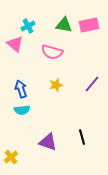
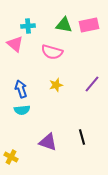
cyan cross: rotated 24 degrees clockwise
yellow cross: rotated 24 degrees counterclockwise
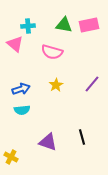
yellow star: rotated 16 degrees counterclockwise
blue arrow: rotated 90 degrees clockwise
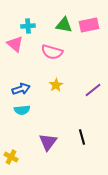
purple line: moved 1 px right, 6 px down; rotated 12 degrees clockwise
purple triangle: rotated 48 degrees clockwise
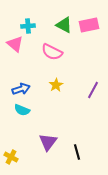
green triangle: rotated 18 degrees clockwise
pink semicircle: rotated 10 degrees clockwise
purple line: rotated 24 degrees counterclockwise
cyan semicircle: rotated 28 degrees clockwise
black line: moved 5 px left, 15 px down
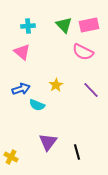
green triangle: rotated 18 degrees clockwise
pink triangle: moved 7 px right, 8 px down
pink semicircle: moved 31 px right
purple line: moved 2 px left; rotated 72 degrees counterclockwise
cyan semicircle: moved 15 px right, 5 px up
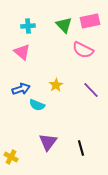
pink rectangle: moved 1 px right, 4 px up
pink semicircle: moved 2 px up
black line: moved 4 px right, 4 px up
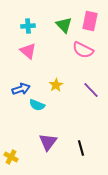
pink rectangle: rotated 66 degrees counterclockwise
pink triangle: moved 6 px right, 1 px up
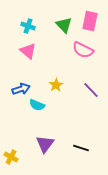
cyan cross: rotated 24 degrees clockwise
purple triangle: moved 3 px left, 2 px down
black line: rotated 56 degrees counterclockwise
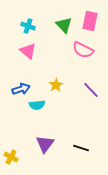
cyan semicircle: rotated 28 degrees counterclockwise
